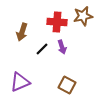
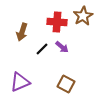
brown star: rotated 18 degrees counterclockwise
purple arrow: rotated 32 degrees counterclockwise
brown square: moved 1 px left, 1 px up
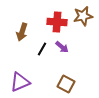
brown star: rotated 18 degrees clockwise
black line: rotated 16 degrees counterclockwise
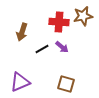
red cross: moved 2 px right
black line: rotated 32 degrees clockwise
brown square: rotated 12 degrees counterclockwise
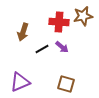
brown arrow: moved 1 px right
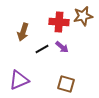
purple triangle: moved 1 px left, 2 px up
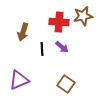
black line: rotated 64 degrees counterclockwise
brown square: rotated 18 degrees clockwise
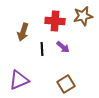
red cross: moved 4 px left, 1 px up
purple arrow: moved 1 px right
brown square: rotated 24 degrees clockwise
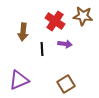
brown star: rotated 18 degrees clockwise
red cross: rotated 30 degrees clockwise
brown arrow: rotated 12 degrees counterclockwise
purple arrow: moved 2 px right, 3 px up; rotated 32 degrees counterclockwise
